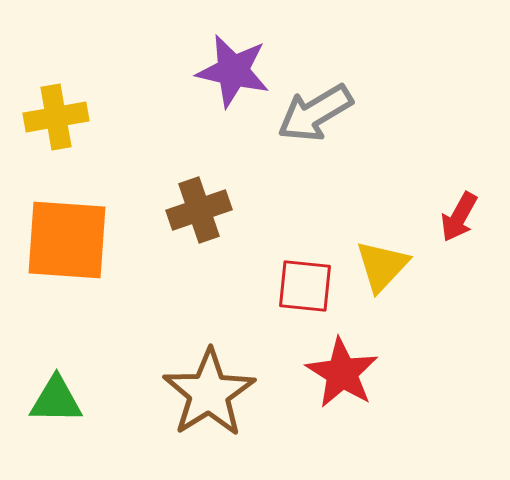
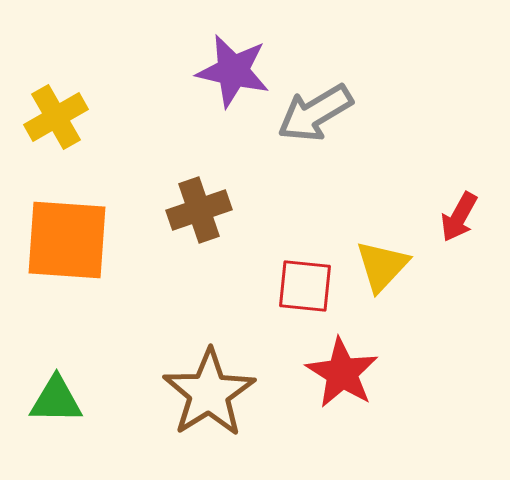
yellow cross: rotated 20 degrees counterclockwise
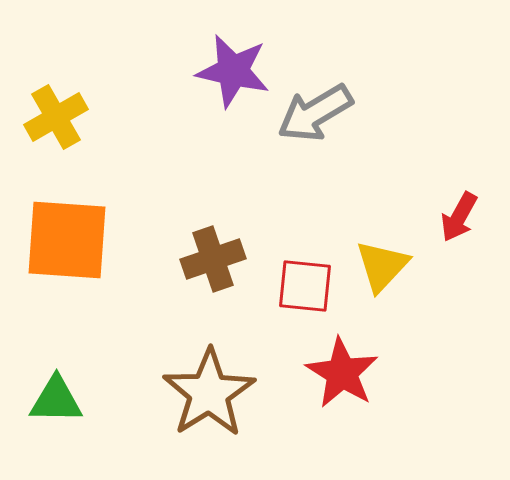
brown cross: moved 14 px right, 49 px down
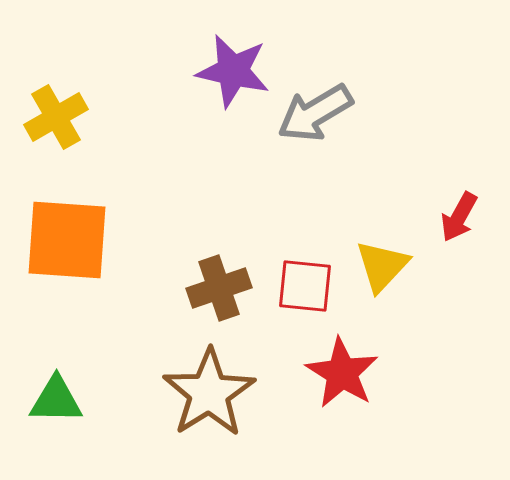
brown cross: moved 6 px right, 29 px down
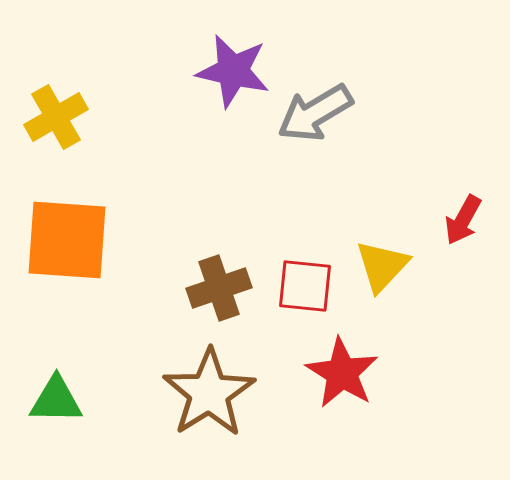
red arrow: moved 4 px right, 3 px down
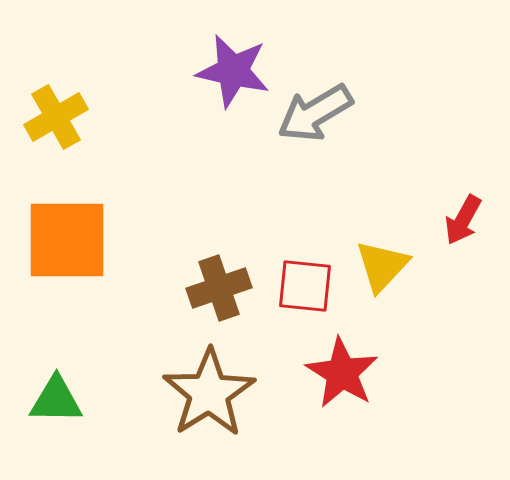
orange square: rotated 4 degrees counterclockwise
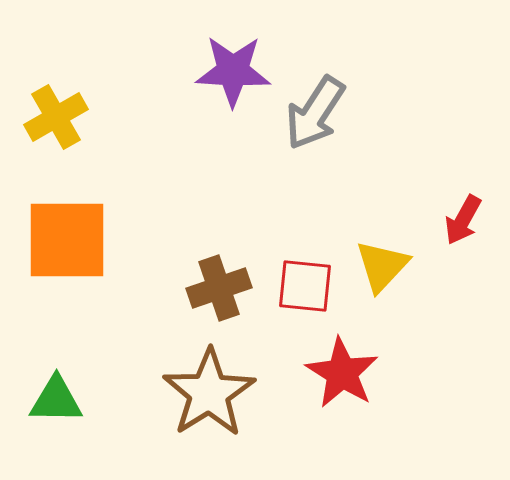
purple star: rotated 10 degrees counterclockwise
gray arrow: rotated 26 degrees counterclockwise
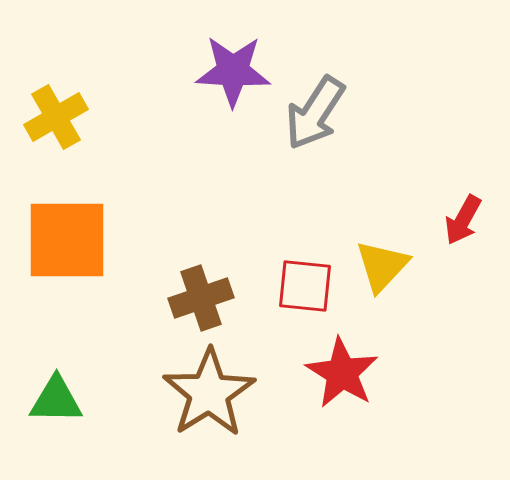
brown cross: moved 18 px left, 10 px down
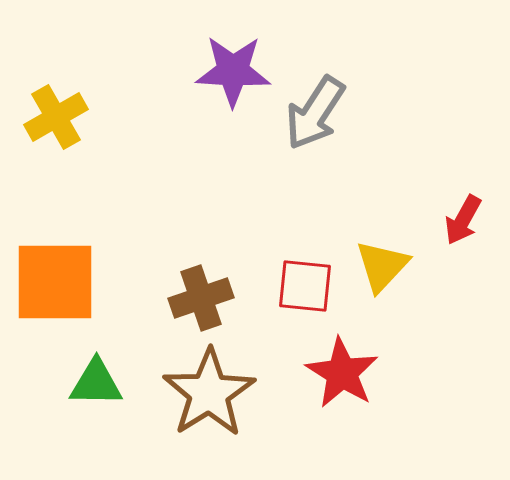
orange square: moved 12 px left, 42 px down
green triangle: moved 40 px right, 17 px up
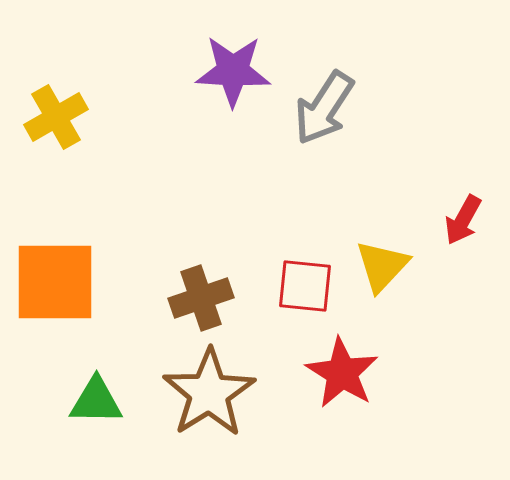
gray arrow: moved 9 px right, 5 px up
green triangle: moved 18 px down
